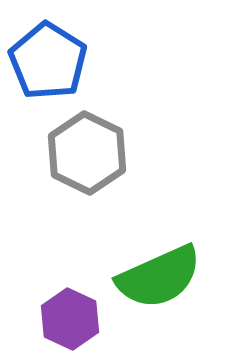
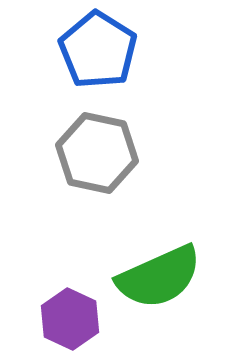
blue pentagon: moved 50 px right, 11 px up
gray hexagon: moved 10 px right; rotated 14 degrees counterclockwise
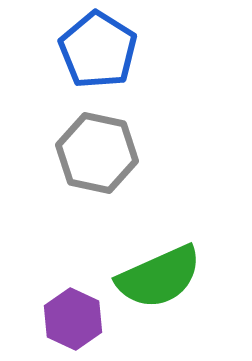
purple hexagon: moved 3 px right
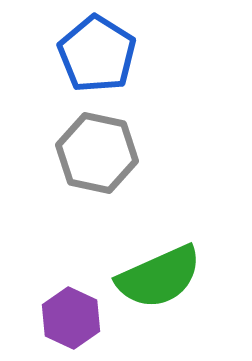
blue pentagon: moved 1 px left, 4 px down
purple hexagon: moved 2 px left, 1 px up
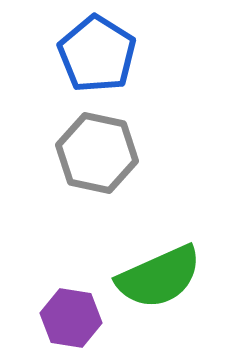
purple hexagon: rotated 16 degrees counterclockwise
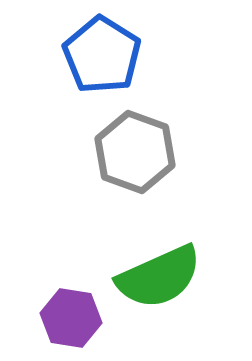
blue pentagon: moved 5 px right, 1 px down
gray hexagon: moved 38 px right, 1 px up; rotated 8 degrees clockwise
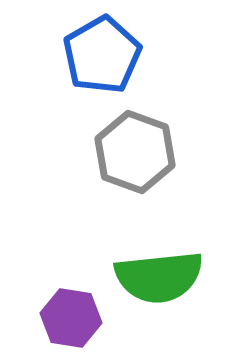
blue pentagon: rotated 10 degrees clockwise
green semicircle: rotated 18 degrees clockwise
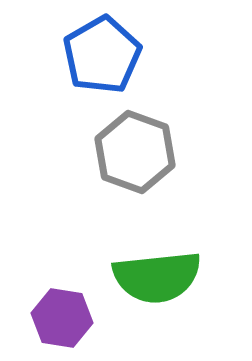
green semicircle: moved 2 px left
purple hexagon: moved 9 px left
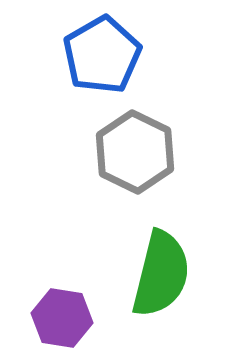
gray hexagon: rotated 6 degrees clockwise
green semicircle: moved 4 px right, 3 px up; rotated 70 degrees counterclockwise
